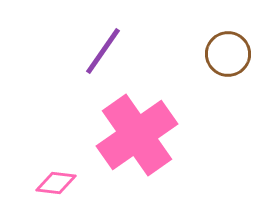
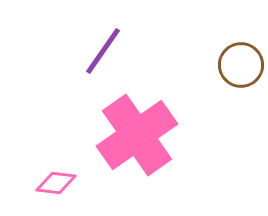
brown circle: moved 13 px right, 11 px down
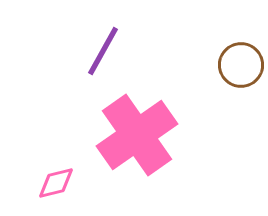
purple line: rotated 6 degrees counterclockwise
pink diamond: rotated 21 degrees counterclockwise
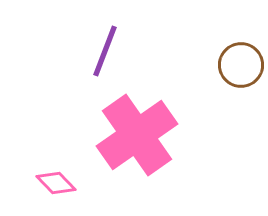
purple line: moved 2 px right; rotated 8 degrees counterclockwise
pink diamond: rotated 60 degrees clockwise
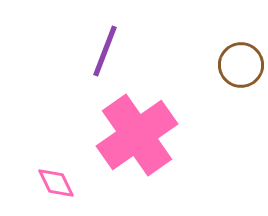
pink diamond: rotated 18 degrees clockwise
